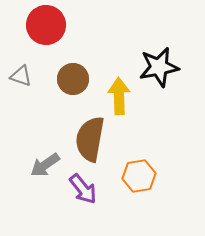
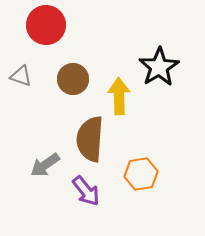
black star: rotated 21 degrees counterclockwise
brown semicircle: rotated 6 degrees counterclockwise
orange hexagon: moved 2 px right, 2 px up
purple arrow: moved 3 px right, 2 px down
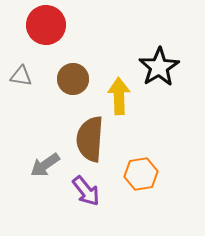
gray triangle: rotated 10 degrees counterclockwise
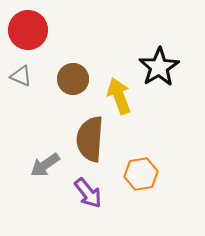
red circle: moved 18 px left, 5 px down
gray triangle: rotated 15 degrees clockwise
yellow arrow: rotated 18 degrees counterclockwise
purple arrow: moved 2 px right, 2 px down
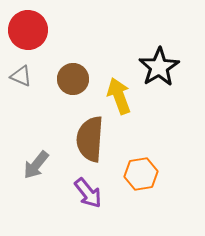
gray arrow: moved 9 px left; rotated 16 degrees counterclockwise
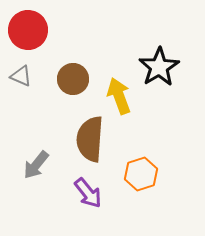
orange hexagon: rotated 8 degrees counterclockwise
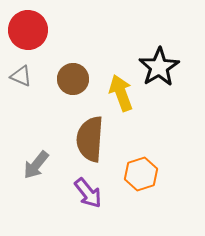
yellow arrow: moved 2 px right, 3 px up
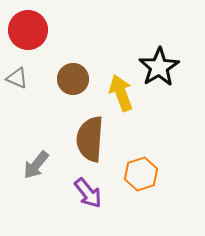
gray triangle: moved 4 px left, 2 px down
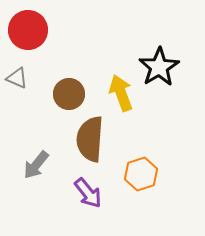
brown circle: moved 4 px left, 15 px down
